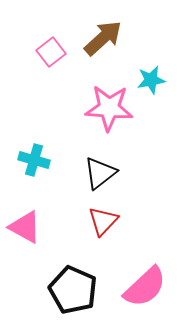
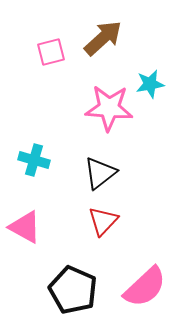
pink square: rotated 24 degrees clockwise
cyan star: moved 1 px left, 4 px down
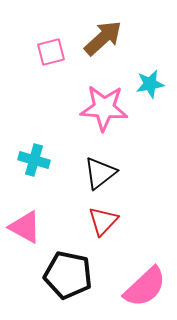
pink star: moved 5 px left
black pentagon: moved 5 px left, 15 px up; rotated 12 degrees counterclockwise
